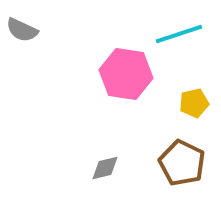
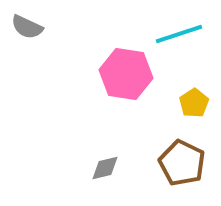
gray semicircle: moved 5 px right, 3 px up
yellow pentagon: rotated 20 degrees counterclockwise
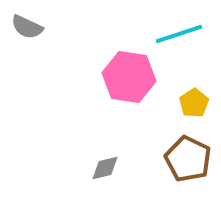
pink hexagon: moved 3 px right, 3 px down
brown pentagon: moved 6 px right, 4 px up
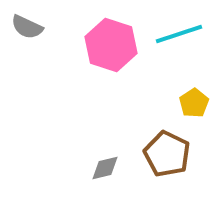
pink hexagon: moved 18 px left, 32 px up; rotated 9 degrees clockwise
brown pentagon: moved 21 px left, 5 px up
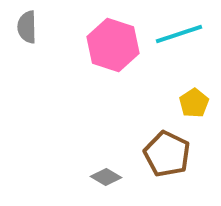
gray semicircle: rotated 64 degrees clockwise
pink hexagon: moved 2 px right
gray diamond: moved 1 px right, 9 px down; rotated 44 degrees clockwise
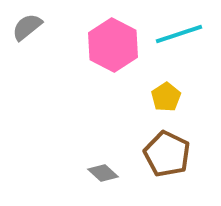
gray semicircle: rotated 52 degrees clockwise
pink hexagon: rotated 9 degrees clockwise
yellow pentagon: moved 28 px left, 6 px up
gray diamond: moved 3 px left, 4 px up; rotated 12 degrees clockwise
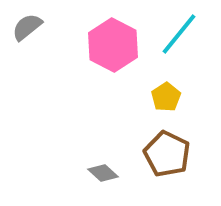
cyan line: rotated 33 degrees counterclockwise
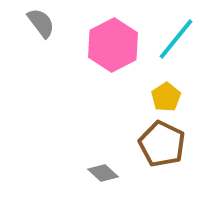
gray semicircle: moved 14 px right, 4 px up; rotated 92 degrees clockwise
cyan line: moved 3 px left, 5 px down
pink hexagon: rotated 6 degrees clockwise
brown pentagon: moved 5 px left, 10 px up
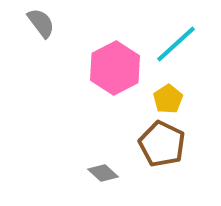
cyan line: moved 5 px down; rotated 9 degrees clockwise
pink hexagon: moved 2 px right, 23 px down
yellow pentagon: moved 2 px right, 2 px down
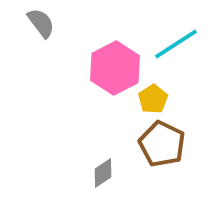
cyan line: rotated 9 degrees clockwise
yellow pentagon: moved 15 px left
gray diamond: rotated 76 degrees counterclockwise
